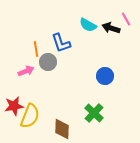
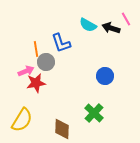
gray circle: moved 2 px left
red star: moved 22 px right, 23 px up
yellow semicircle: moved 8 px left, 4 px down; rotated 10 degrees clockwise
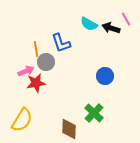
cyan semicircle: moved 1 px right, 1 px up
brown diamond: moved 7 px right
